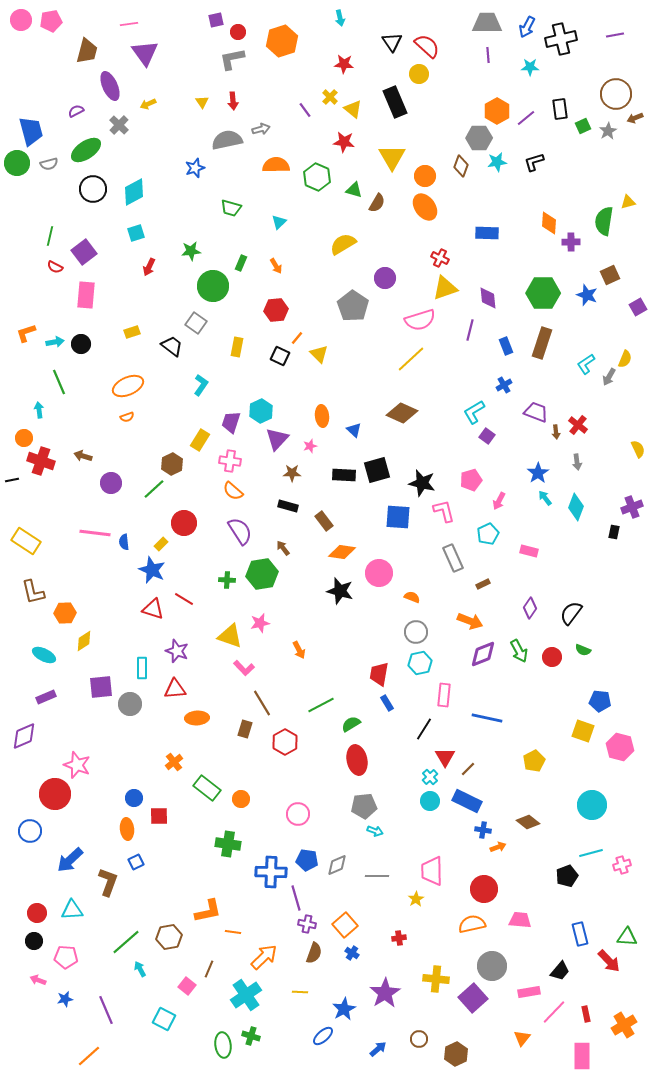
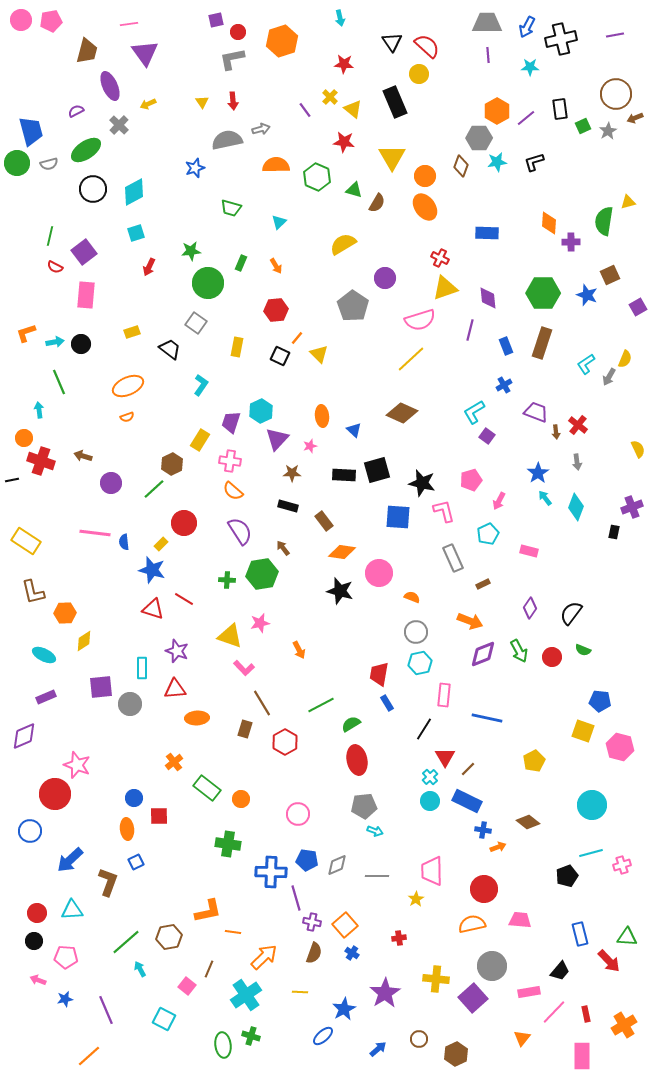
green circle at (213, 286): moved 5 px left, 3 px up
black trapezoid at (172, 346): moved 2 px left, 3 px down
blue star at (152, 570): rotated 8 degrees counterclockwise
purple cross at (307, 924): moved 5 px right, 2 px up
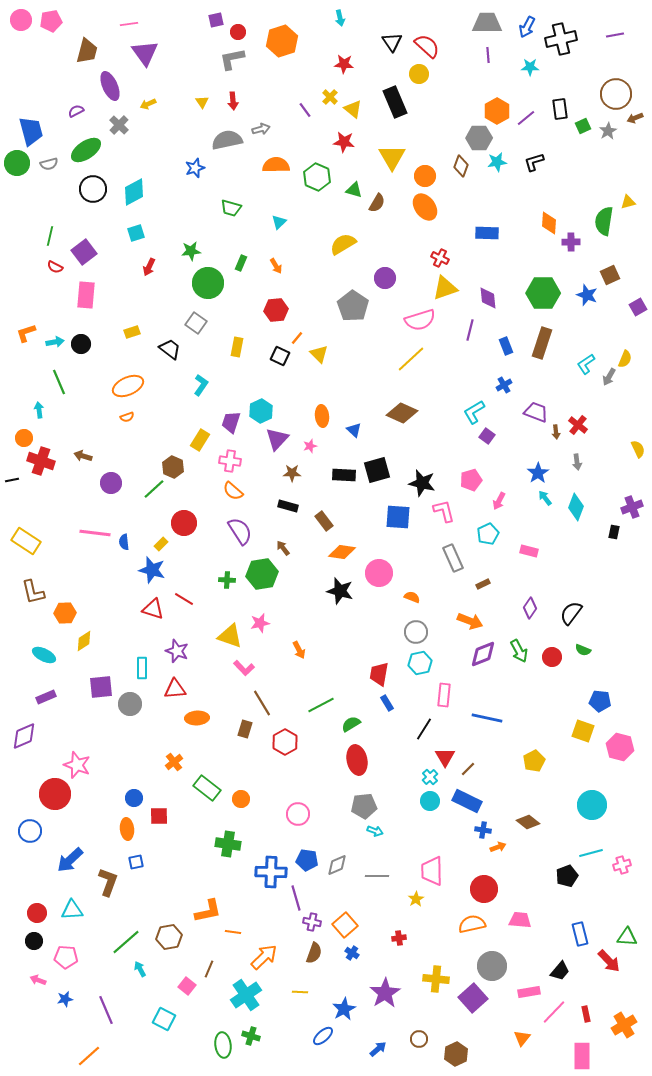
brown hexagon at (172, 464): moved 1 px right, 3 px down; rotated 10 degrees counterclockwise
blue square at (136, 862): rotated 14 degrees clockwise
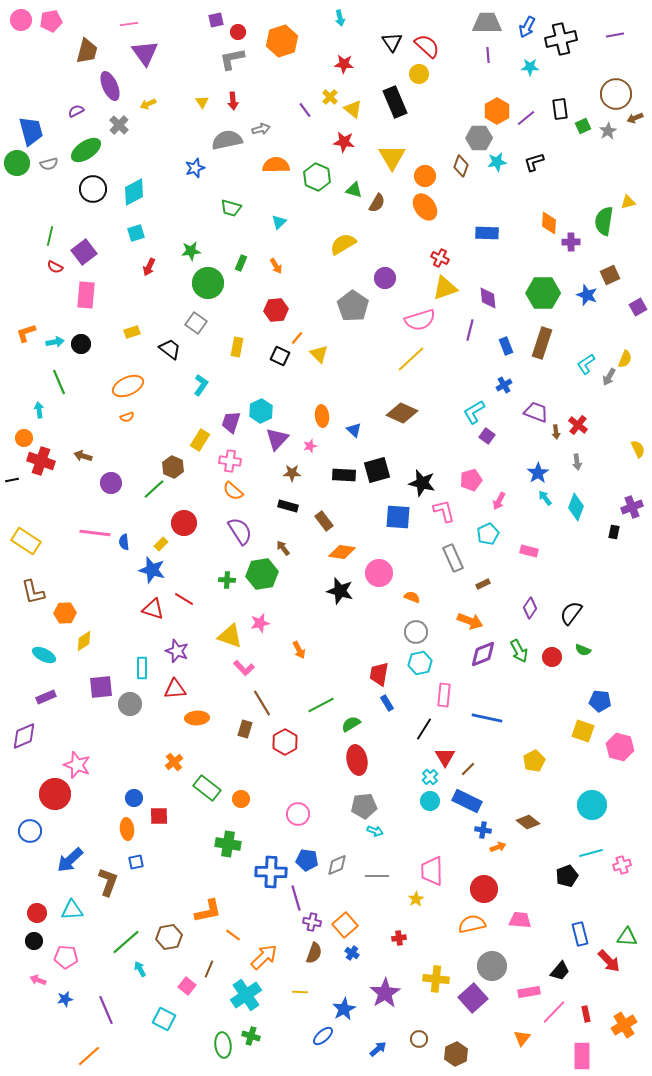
orange line at (233, 932): moved 3 px down; rotated 28 degrees clockwise
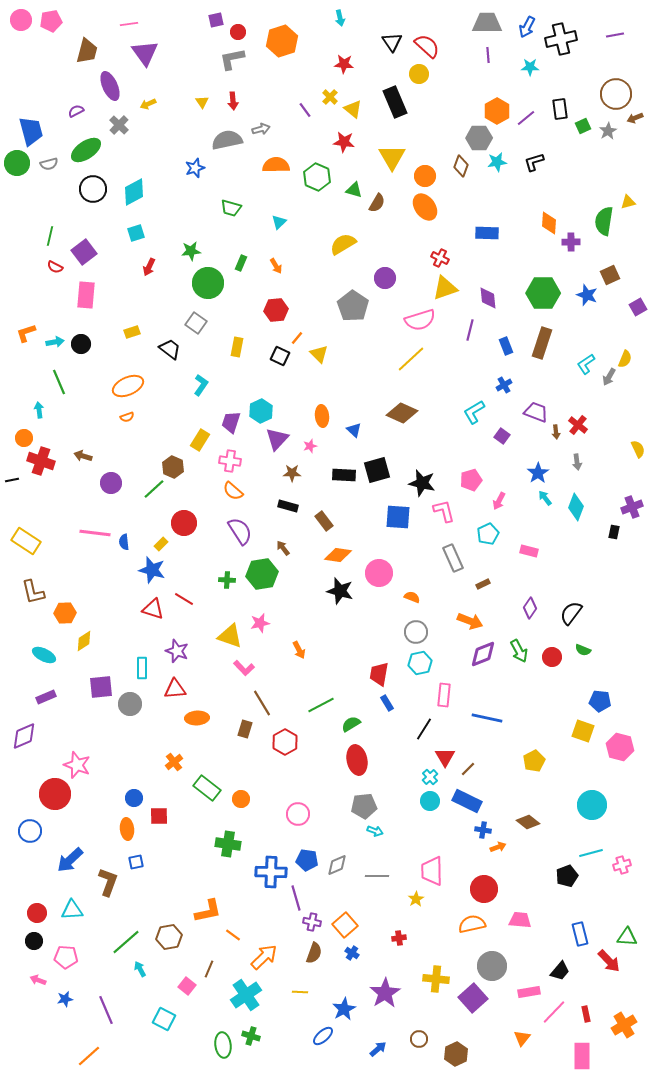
purple square at (487, 436): moved 15 px right
orange diamond at (342, 552): moved 4 px left, 3 px down
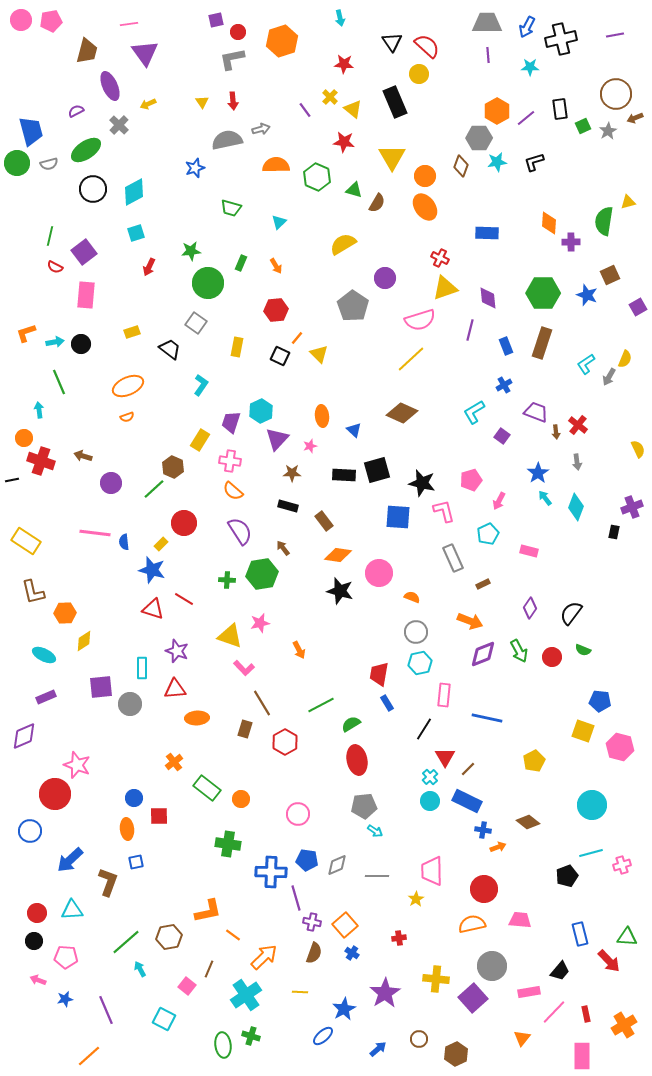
cyan arrow at (375, 831): rotated 14 degrees clockwise
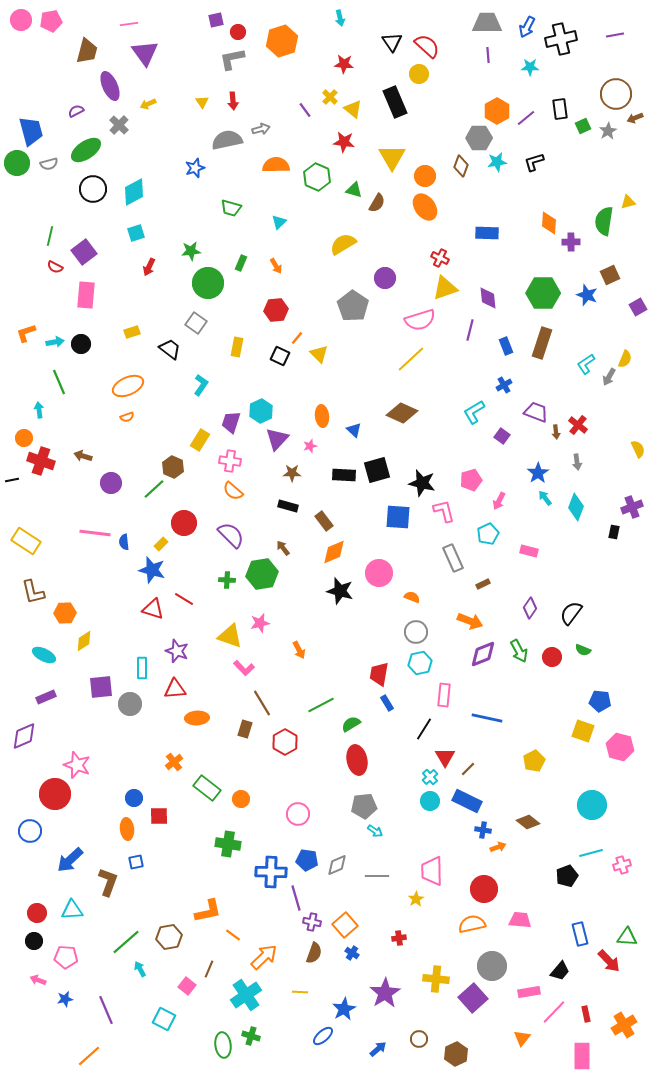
purple semicircle at (240, 531): moved 9 px left, 4 px down; rotated 12 degrees counterclockwise
orange diamond at (338, 555): moved 4 px left, 3 px up; rotated 32 degrees counterclockwise
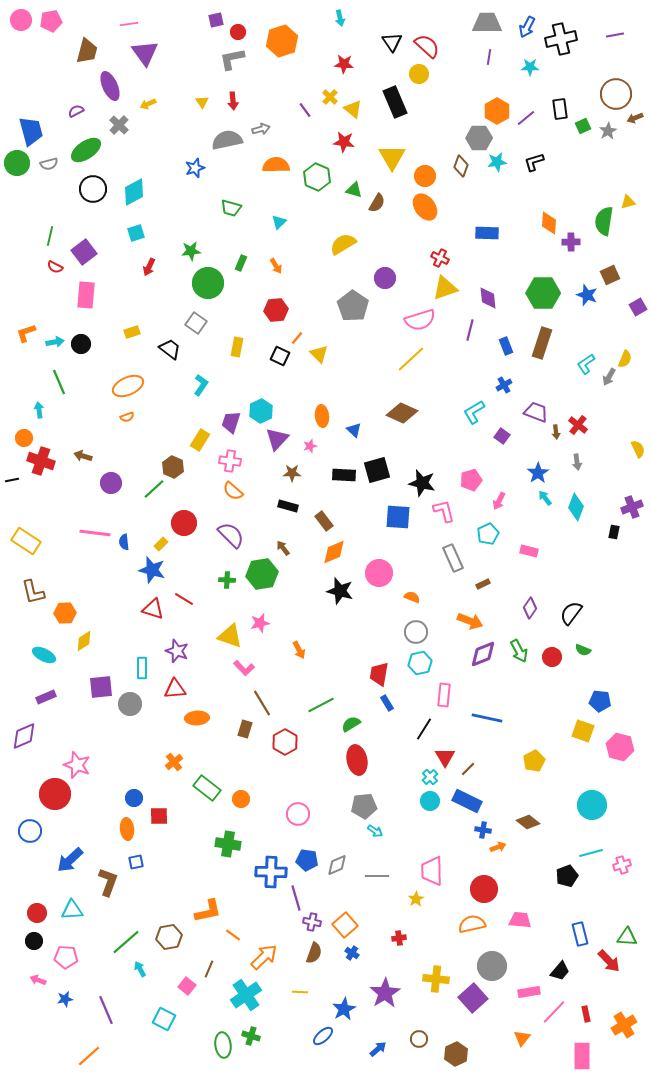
purple line at (488, 55): moved 1 px right, 2 px down; rotated 14 degrees clockwise
